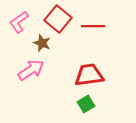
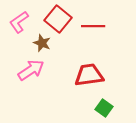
green square: moved 18 px right, 4 px down; rotated 24 degrees counterclockwise
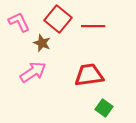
pink L-shape: rotated 100 degrees clockwise
pink arrow: moved 2 px right, 2 px down
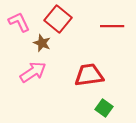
red line: moved 19 px right
